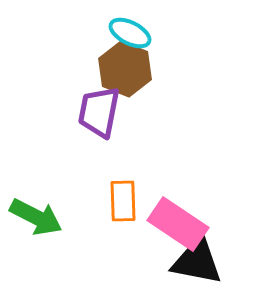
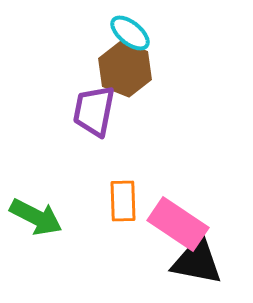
cyan ellipse: rotated 12 degrees clockwise
purple trapezoid: moved 5 px left, 1 px up
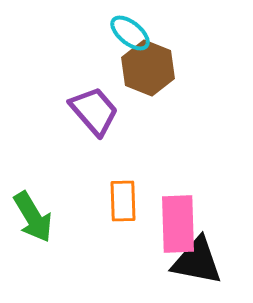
brown hexagon: moved 23 px right, 1 px up
purple trapezoid: rotated 128 degrees clockwise
green arrow: moved 3 px left; rotated 32 degrees clockwise
pink rectangle: rotated 54 degrees clockwise
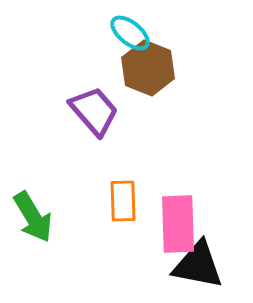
black triangle: moved 1 px right, 4 px down
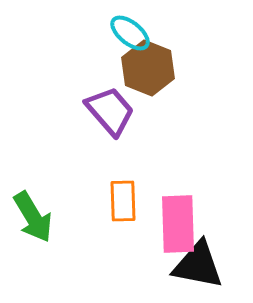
purple trapezoid: moved 16 px right
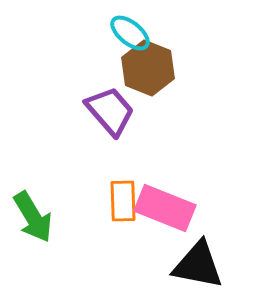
pink rectangle: moved 13 px left, 16 px up; rotated 66 degrees counterclockwise
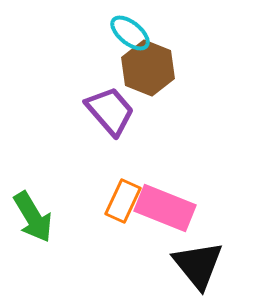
orange rectangle: rotated 27 degrees clockwise
black triangle: rotated 40 degrees clockwise
